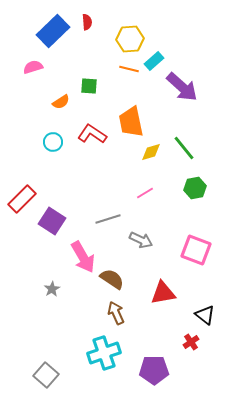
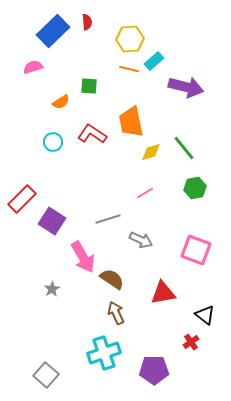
purple arrow: moved 4 px right; rotated 28 degrees counterclockwise
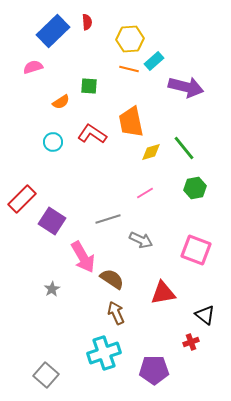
red cross: rotated 14 degrees clockwise
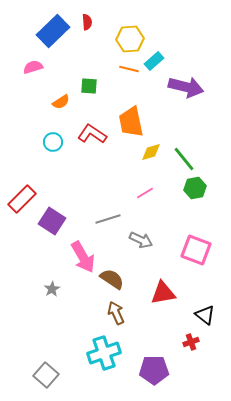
green line: moved 11 px down
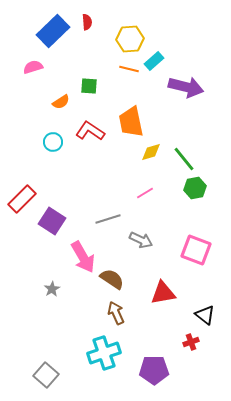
red L-shape: moved 2 px left, 3 px up
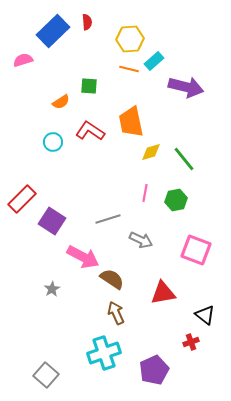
pink semicircle: moved 10 px left, 7 px up
green hexagon: moved 19 px left, 12 px down
pink line: rotated 48 degrees counterclockwise
pink arrow: rotated 32 degrees counterclockwise
purple pentagon: rotated 24 degrees counterclockwise
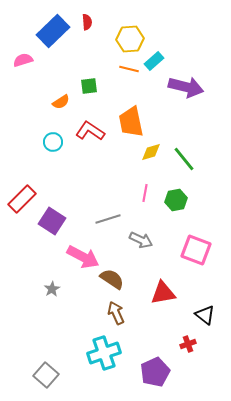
green square: rotated 12 degrees counterclockwise
red cross: moved 3 px left, 2 px down
purple pentagon: moved 1 px right, 2 px down
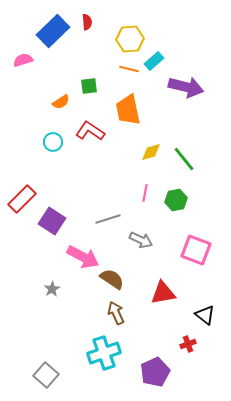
orange trapezoid: moved 3 px left, 12 px up
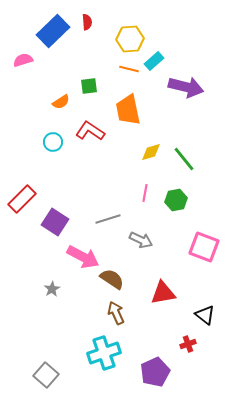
purple square: moved 3 px right, 1 px down
pink square: moved 8 px right, 3 px up
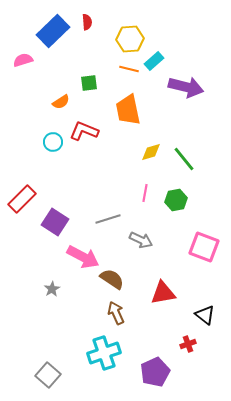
green square: moved 3 px up
red L-shape: moved 6 px left; rotated 12 degrees counterclockwise
gray square: moved 2 px right
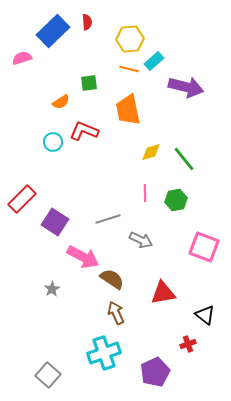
pink semicircle: moved 1 px left, 2 px up
pink line: rotated 12 degrees counterclockwise
